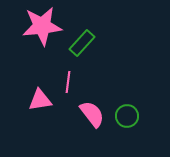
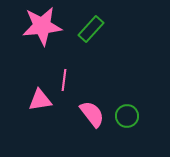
green rectangle: moved 9 px right, 14 px up
pink line: moved 4 px left, 2 px up
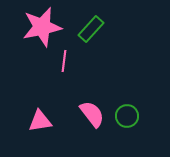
pink star: moved 1 px down; rotated 6 degrees counterclockwise
pink line: moved 19 px up
pink triangle: moved 21 px down
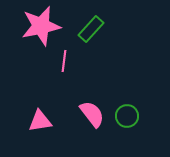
pink star: moved 1 px left, 1 px up
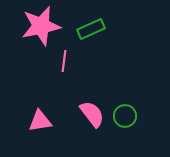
green rectangle: rotated 24 degrees clockwise
green circle: moved 2 px left
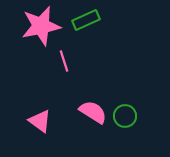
green rectangle: moved 5 px left, 9 px up
pink line: rotated 25 degrees counterclockwise
pink semicircle: moved 1 px right, 2 px up; rotated 20 degrees counterclockwise
pink triangle: rotated 45 degrees clockwise
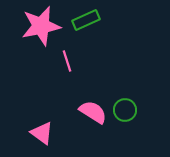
pink line: moved 3 px right
green circle: moved 6 px up
pink triangle: moved 2 px right, 12 px down
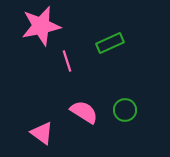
green rectangle: moved 24 px right, 23 px down
pink semicircle: moved 9 px left
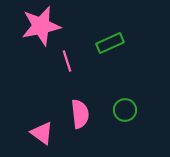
pink semicircle: moved 4 px left, 2 px down; rotated 52 degrees clockwise
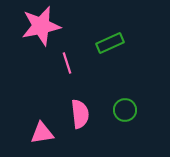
pink line: moved 2 px down
pink triangle: rotated 45 degrees counterclockwise
